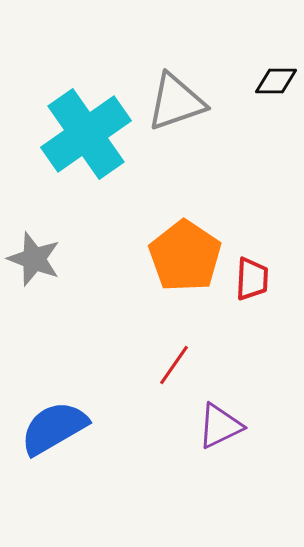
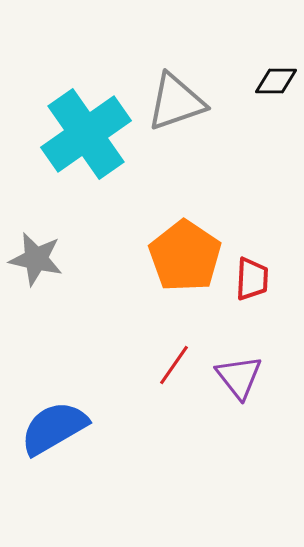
gray star: moved 2 px right; rotated 8 degrees counterclockwise
purple triangle: moved 19 px right, 49 px up; rotated 42 degrees counterclockwise
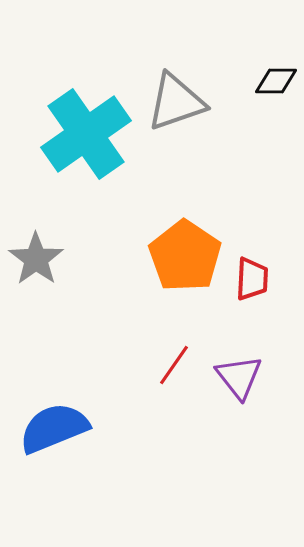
gray star: rotated 24 degrees clockwise
blue semicircle: rotated 8 degrees clockwise
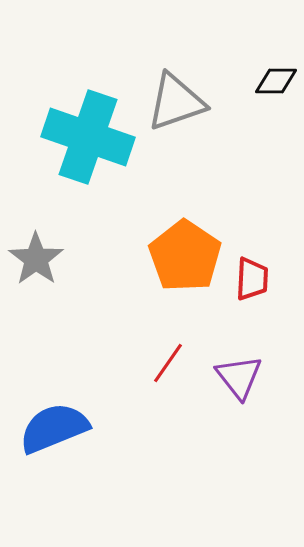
cyan cross: moved 2 px right, 3 px down; rotated 36 degrees counterclockwise
red line: moved 6 px left, 2 px up
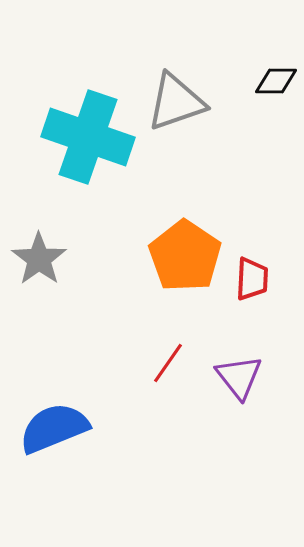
gray star: moved 3 px right
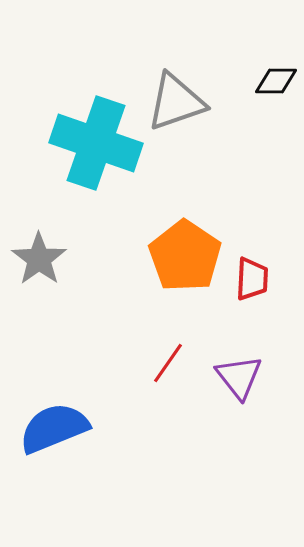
cyan cross: moved 8 px right, 6 px down
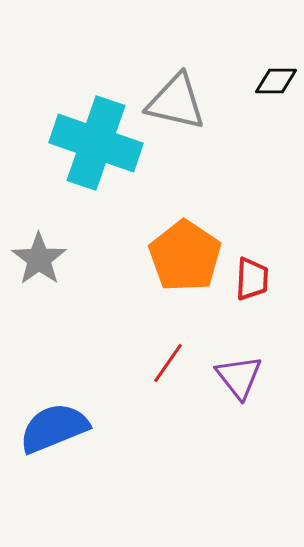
gray triangle: rotated 32 degrees clockwise
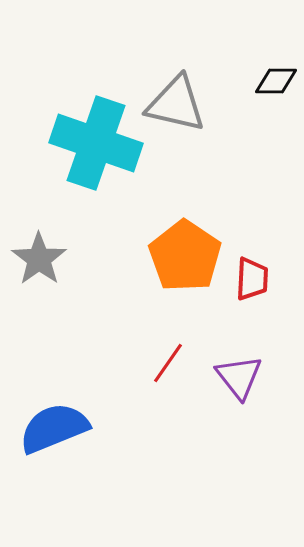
gray triangle: moved 2 px down
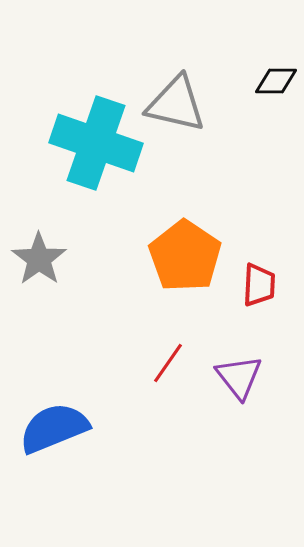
red trapezoid: moved 7 px right, 6 px down
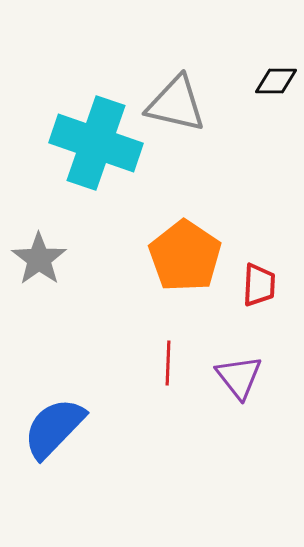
red line: rotated 33 degrees counterclockwise
blue semicircle: rotated 24 degrees counterclockwise
